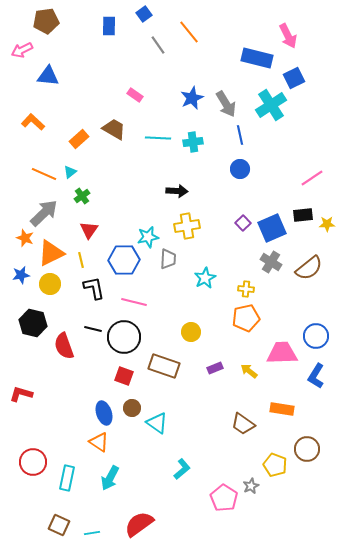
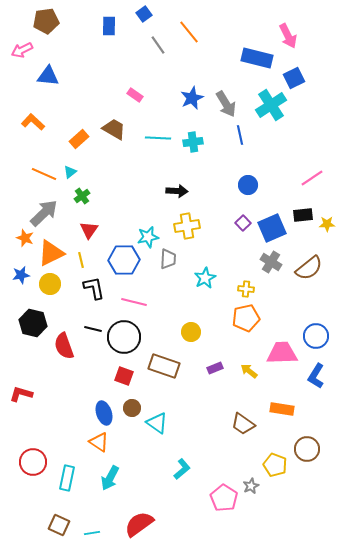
blue circle at (240, 169): moved 8 px right, 16 px down
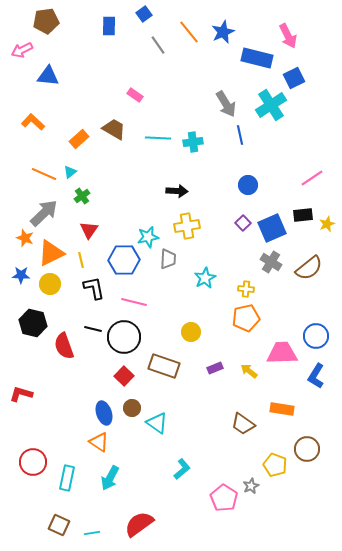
blue star at (192, 98): moved 31 px right, 66 px up
yellow star at (327, 224): rotated 21 degrees counterclockwise
blue star at (21, 275): rotated 12 degrees clockwise
red square at (124, 376): rotated 24 degrees clockwise
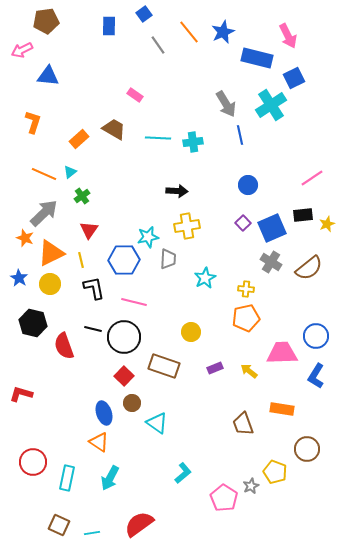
orange L-shape at (33, 122): rotated 65 degrees clockwise
blue star at (21, 275): moved 2 px left, 3 px down; rotated 30 degrees clockwise
brown circle at (132, 408): moved 5 px up
brown trapezoid at (243, 424): rotated 35 degrees clockwise
yellow pentagon at (275, 465): moved 7 px down
cyan L-shape at (182, 469): moved 1 px right, 4 px down
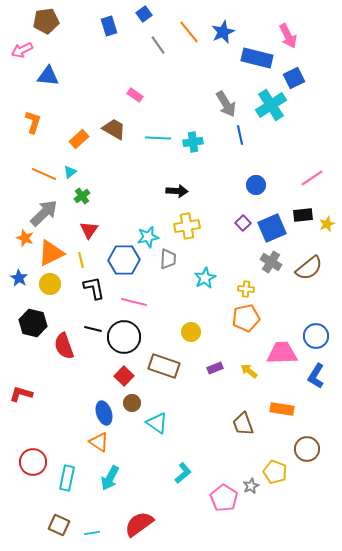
blue rectangle at (109, 26): rotated 18 degrees counterclockwise
blue circle at (248, 185): moved 8 px right
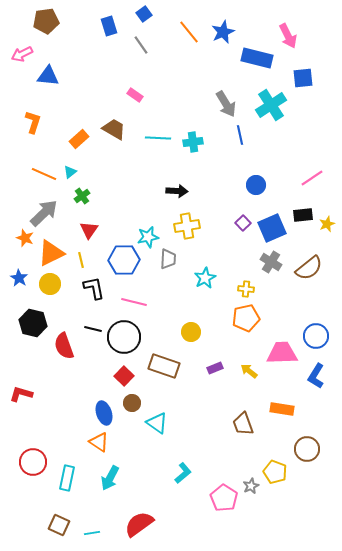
gray line at (158, 45): moved 17 px left
pink arrow at (22, 50): moved 4 px down
blue square at (294, 78): moved 9 px right; rotated 20 degrees clockwise
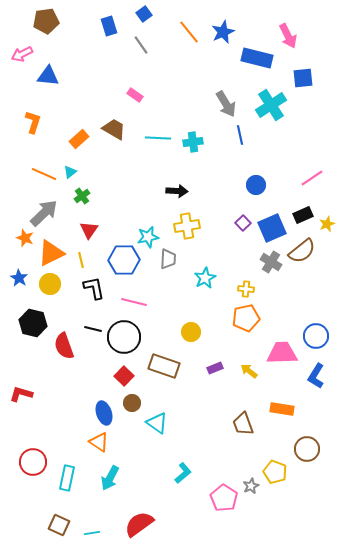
black rectangle at (303, 215): rotated 18 degrees counterclockwise
brown semicircle at (309, 268): moved 7 px left, 17 px up
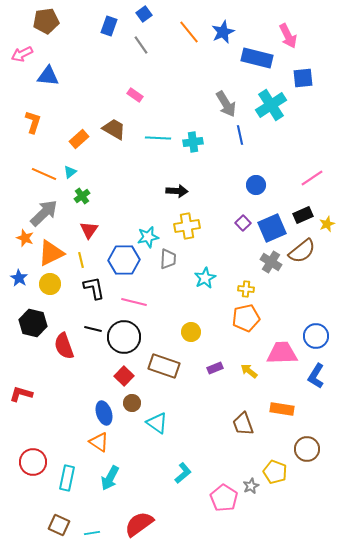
blue rectangle at (109, 26): rotated 36 degrees clockwise
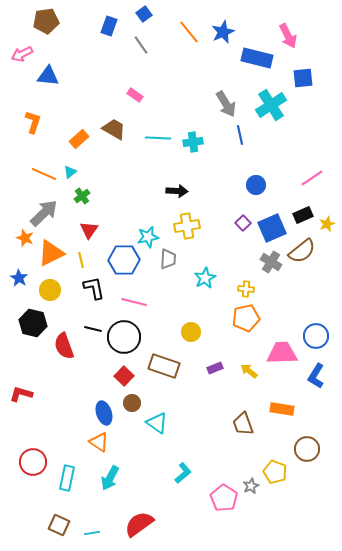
yellow circle at (50, 284): moved 6 px down
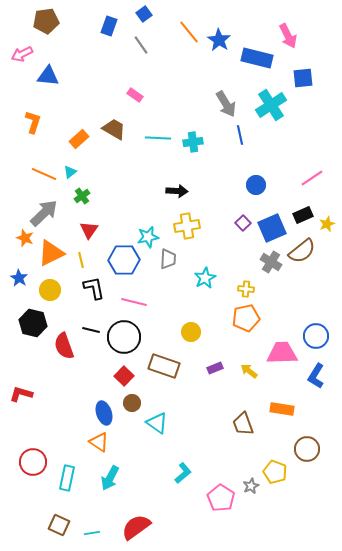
blue star at (223, 32): moved 4 px left, 8 px down; rotated 15 degrees counterclockwise
black line at (93, 329): moved 2 px left, 1 px down
pink pentagon at (224, 498): moved 3 px left
red semicircle at (139, 524): moved 3 px left, 3 px down
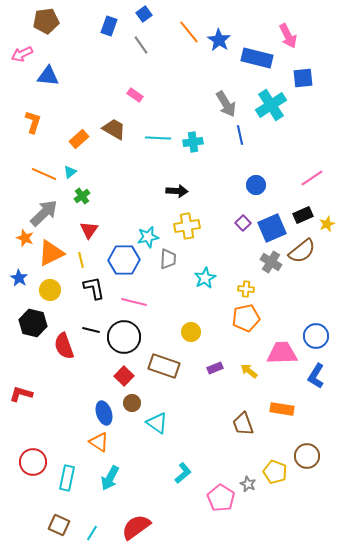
brown circle at (307, 449): moved 7 px down
gray star at (251, 486): moved 3 px left, 2 px up; rotated 21 degrees counterclockwise
cyan line at (92, 533): rotated 49 degrees counterclockwise
